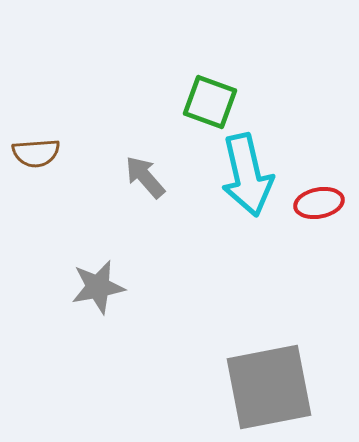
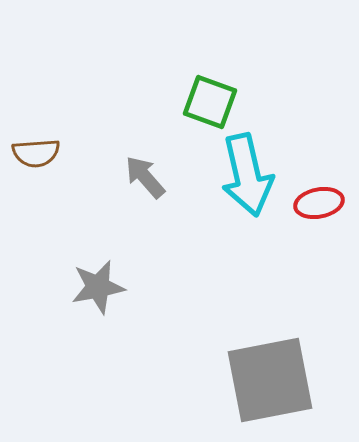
gray square: moved 1 px right, 7 px up
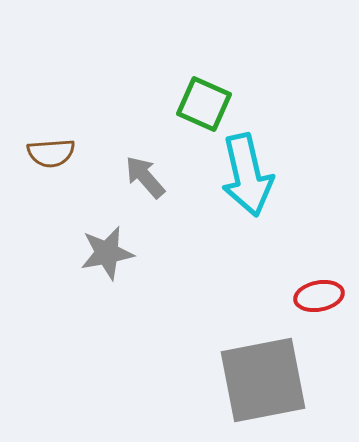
green square: moved 6 px left, 2 px down; rotated 4 degrees clockwise
brown semicircle: moved 15 px right
red ellipse: moved 93 px down
gray star: moved 9 px right, 34 px up
gray square: moved 7 px left
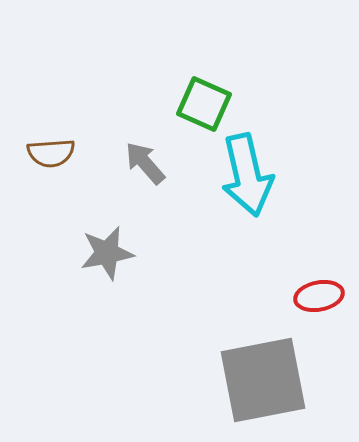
gray arrow: moved 14 px up
